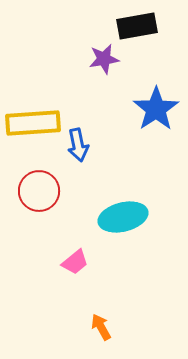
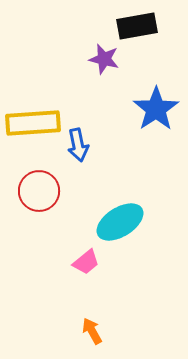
purple star: rotated 24 degrees clockwise
cyan ellipse: moved 3 px left, 5 px down; rotated 18 degrees counterclockwise
pink trapezoid: moved 11 px right
orange arrow: moved 9 px left, 4 px down
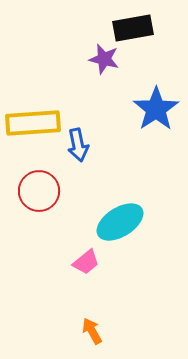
black rectangle: moved 4 px left, 2 px down
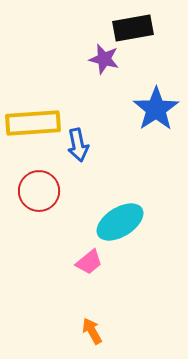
pink trapezoid: moved 3 px right
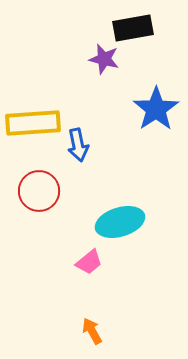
cyan ellipse: rotated 15 degrees clockwise
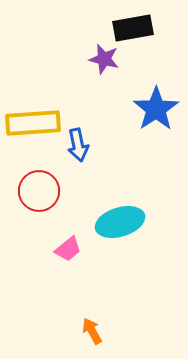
pink trapezoid: moved 21 px left, 13 px up
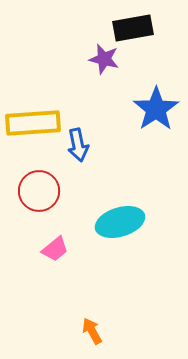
pink trapezoid: moved 13 px left
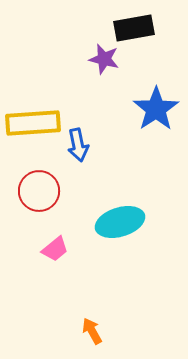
black rectangle: moved 1 px right
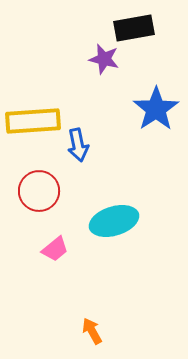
yellow rectangle: moved 2 px up
cyan ellipse: moved 6 px left, 1 px up
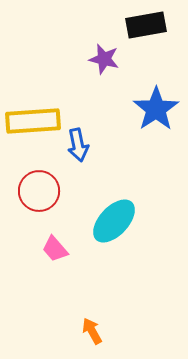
black rectangle: moved 12 px right, 3 px up
cyan ellipse: rotated 30 degrees counterclockwise
pink trapezoid: rotated 88 degrees clockwise
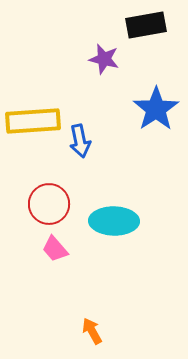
blue arrow: moved 2 px right, 4 px up
red circle: moved 10 px right, 13 px down
cyan ellipse: rotated 48 degrees clockwise
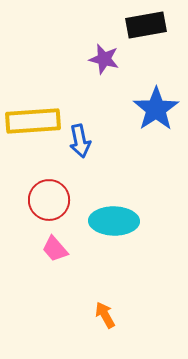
red circle: moved 4 px up
orange arrow: moved 13 px right, 16 px up
